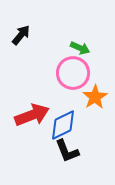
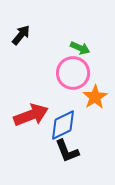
red arrow: moved 1 px left
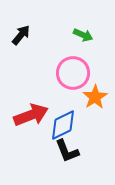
green arrow: moved 3 px right, 13 px up
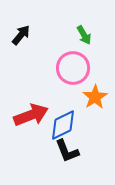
green arrow: moved 1 px right; rotated 36 degrees clockwise
pink circle: moved 5 px up
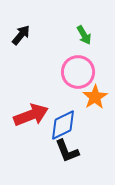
pink circle: moved 5 px right, 4 px down
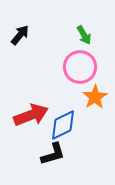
black arrow: moved 1 px left
pink circle: moved 2 px right, 5 px up
black L-shape: moved 14 px left, 3 px down; rotated 84 degrees counterclockwise
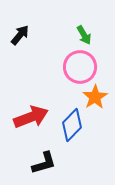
red arrow: moved 2 px down
blue diamond: moved 9 px right; rotated 20 degrees counterclockwise
black L-shape: moved 9 px left, 9 px down
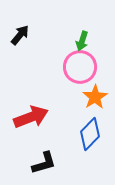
green arrow: moved 2 px left, 6 px down; rotated 48 degrees clockwise
blue diamond: moved 18 px right, 9 px down
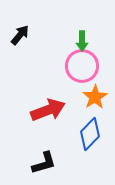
green arrow: rotated 18 degrees counterclockwise
pink circle: moved 2 px right, 1 px up
red arrow: moved 17 px right, 7 px up
